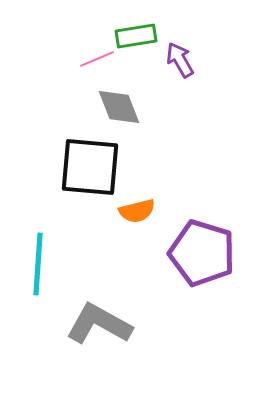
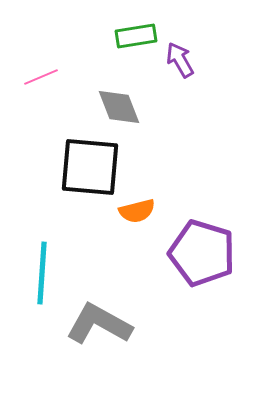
pink line: moved 56 px left, 18 px down
cyan line: moved 4 px right, 9 px down
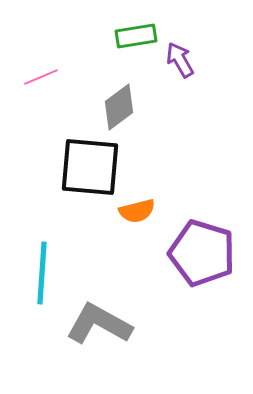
gray diamond: rotated 75 degrees clockwise
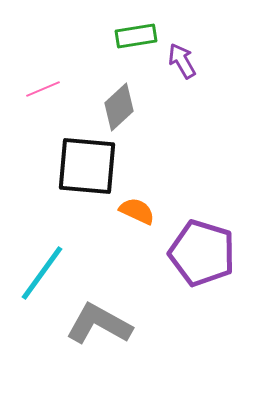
purple arrow: moved 2 px right, 1 px down
pink line: moved 2 px right, 12 px down
gray diamond: rotated 6 degrees counterclockwise
black square: moved 3 px left, 1 px up
orange semicircle: rotated 141 degrees counterclockwise
cyan line: rotated 32 degrees clockwise
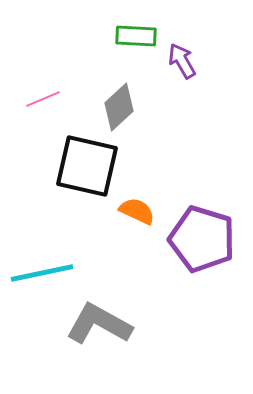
green rectangle: rotated 12 degrees clockwise
pink line: moved 10 px down
black square: rotated 8 degrees clockwise
purple pentagon: moved 14 px up
cyan line: rotated 42 degrees clockwise
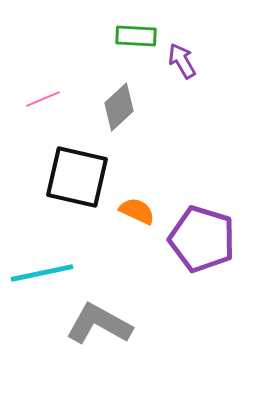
black square: moved 10 px left, 11 px down
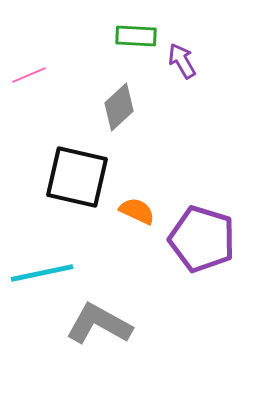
pink line: moved 14 px left, 24 px up
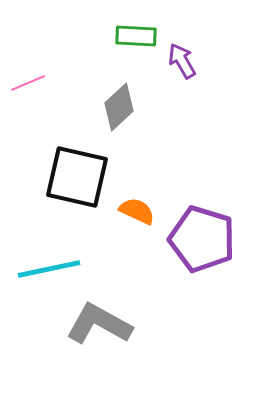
pink line: moved 1 px left, 8 px down
cyan line: moved 7 px right, 4 px up
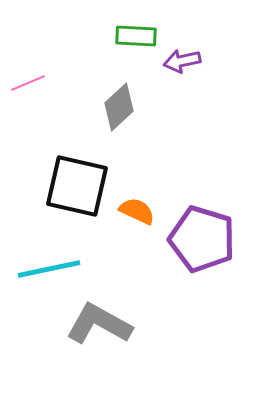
purple arrow: rotated 72 degrees counterclockwise
black square: moved 9 px down
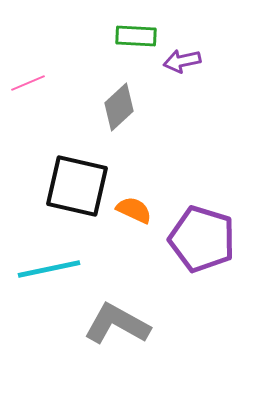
orange semicircle: moved 3 px left, 1 px up
gray L-shape: moved 18 px right
